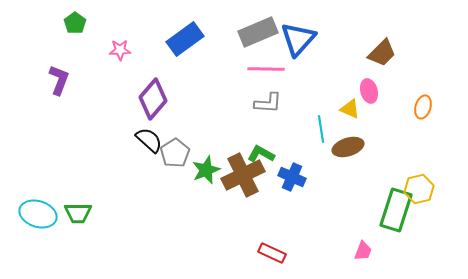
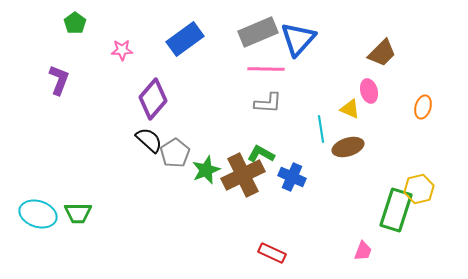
pink star: moved 2 px right
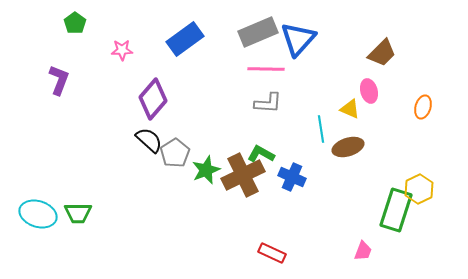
yellow hexagon: rotated 12 degrees counterclockwise
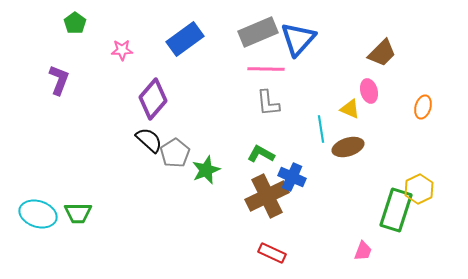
gray L-shape: rotated 80 degrees clockwise
brown cross: moved 24 px right, 21 px down
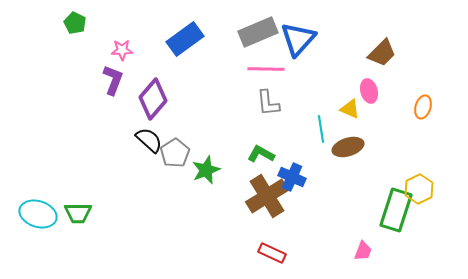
green pentagon: rotated 10 degrees counterclockwise
purple L-shape: moved 54 px right
brown cross: rotated 6 degrees counterclockwise
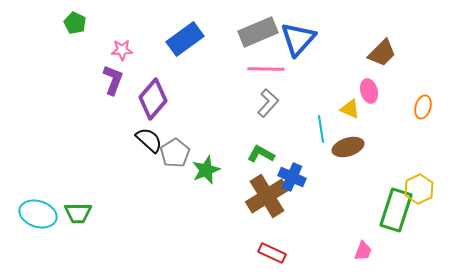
gray L-shape: rotated 132 degrees counterclockwise
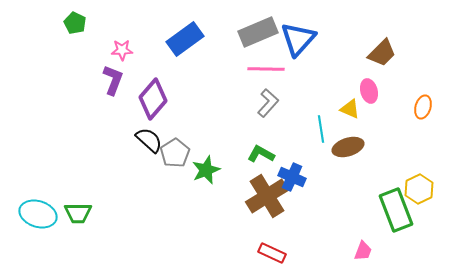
green rectangle: rotated 39 degrees counterclockwise
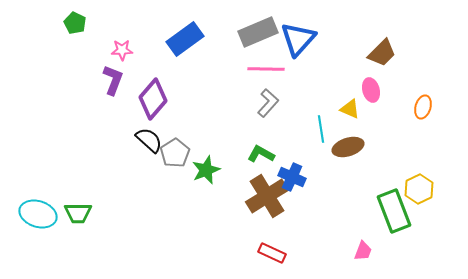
pink ellipse: moved 2 px right, 1 px up
green rectangle: moved 2 px left, 1 px down
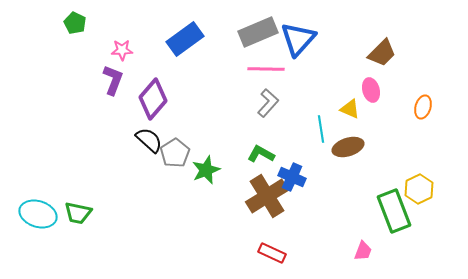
green trapezoid: rotated 12 degrees clockwise
